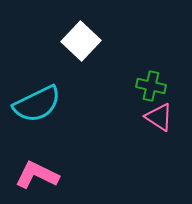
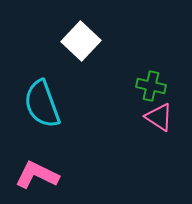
cyan semicircle: moved 5 px right; rotated 96 degrees clockwise
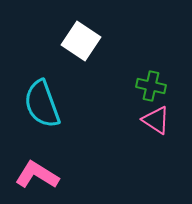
white square: rotated 9 degrees counterclockwise
pink triangle: moved 3 px left, 3 px down
pink L-shape: rotated 6 degrees clockwise
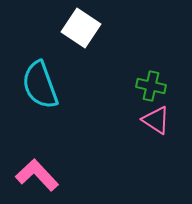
white square: moved 13 px up
cyan semicircle: moved 2 px left, 19 px up
pink L-shape: rotated 15 degrees clockwise
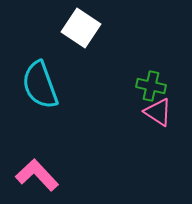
pink triangle: moved 2 px right, 8 px up
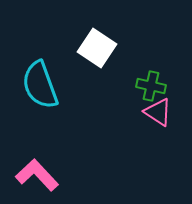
white square: moved 16 px right, 20 px down
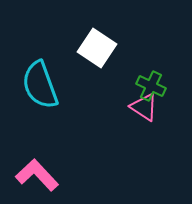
green cross: rotated 12 degrees clockwise
pink triangle: moved 14 px left, 5 px up
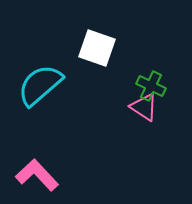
white square: rotated 15 degrees counterclockwise
cyan semicircle: rotated 69 degrees clockwise
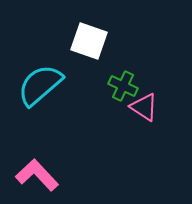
white square: moved 8 px left, 7 px up
green cross: moved 28 px left
